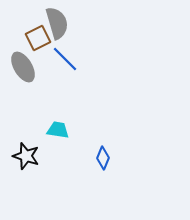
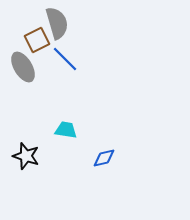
brown square: moved 1 px left, 2 px down
cyan trapezoid: moved 8 px right
blue diamond: moved 1 px right; rotated 55 degrees clockwise
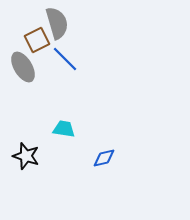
cyan trapezoid: moved 2 px left, 1 px up
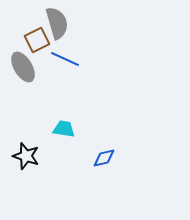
blue line: rotated 20 degrees counterclockwise
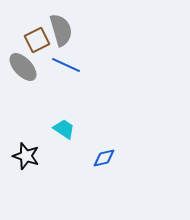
gray semicircle: moved 4 px right, 7 px down
blue line: moved 1 px right, 6 px down
gray ellipse: rotated 12 degrees counterclockwise
cyan trapezoid: rotated 25 degrees clockwise
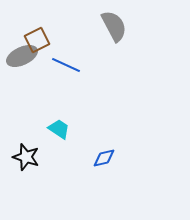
gray semicircle: moved 53 px right, 4 px up; rotated 12 degrees counterclockwise
gray ellipse: moved 1 px left, 11 px up; rotated 72 degrees counterclockwise
cyan trapezoid: moved 5 px left
black star: moved 1 px down
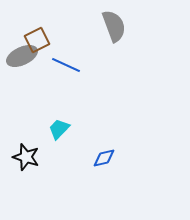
gray semicircle: rotated 8 degrees clockwise
cyan trapezoid: rotated 80 degrees counterclockwise
